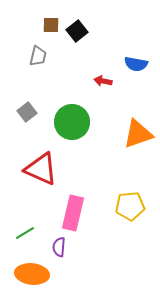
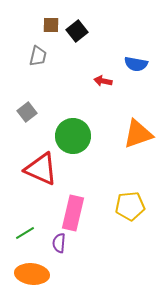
green circle: moved 1 px right, 14 px down
purple semicircle: moved 4 px up
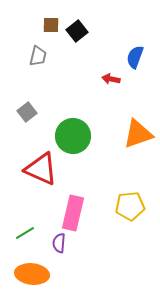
blue semicircle: moved 1 px left, 7 px up; rotated 100 degrees clockwise
red arrow: moved 8 px right, 2 px up
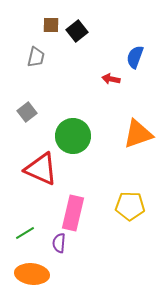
gray trapezoid: moved 2 px left, 1 px down
yellow pentagon: rotated 8 degrees clockwise
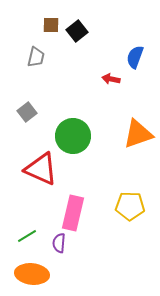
green line: moved 2 px right, 3 px down
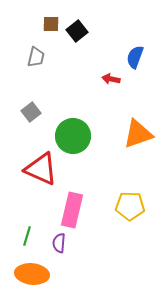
brown square: moved 1 px up
gray square: moved 4 px right
pink rectangle: moved 1 px left, 3 px up
green line: rotated 42 degrees counterclockwise
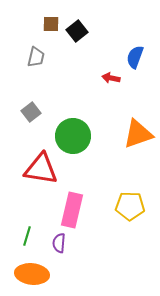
red arrow: moved 1 px up
red triangle: rotated 15 degrees counterclockwise
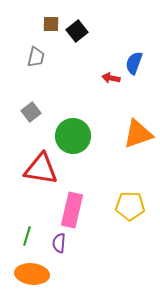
blue semicircle: moved 1 px left, 6 px down
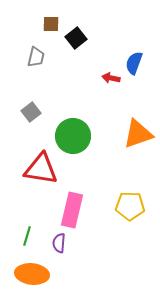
black square: moved 1 px left, 7 px down
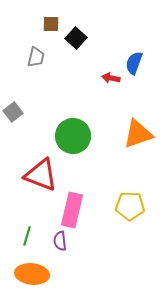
black square: rotated 10 degrees counterclockwise
gray square: moved 18 px left
red triangle: moved 6 px down; rotated 12 degrees clockwise
purple semicircle: moved 1 px right, 2 px up; rotated 12 degrees counterclockwise
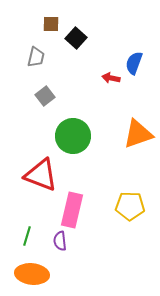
gray square: moved 32 px right, 16 px up
